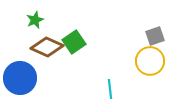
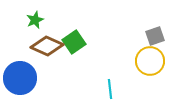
brown diamond: moved 1 px up
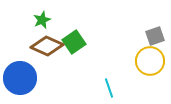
green star: moved 7 px right
cyan line: moved 1 px left, 1 px up; rotated 12 degrees counterclockwise
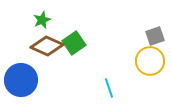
green square: moved 1 px down
blue circle: moved 1 px right, 2 px down
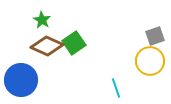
green star: rotated 18 degrees counterclockwise
cyan line: moved 7 px right
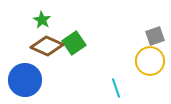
blue circle: moved 4 px right
